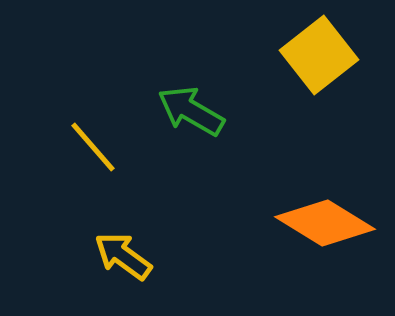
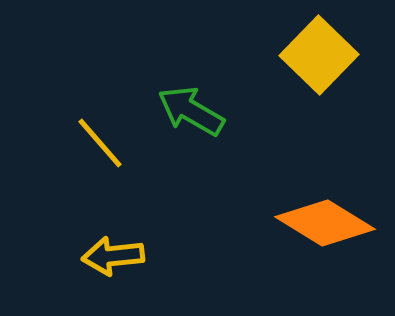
yellow square: rotated 8 degrees counterclockwise
yellow line: moved 7 px right, 4 px up
yellow arrow: moved 10 px left; rotated 42 degrees counterclockwise
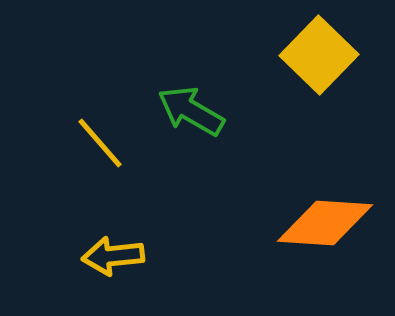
orange diamond: rotated 28 degrees counterclockwise
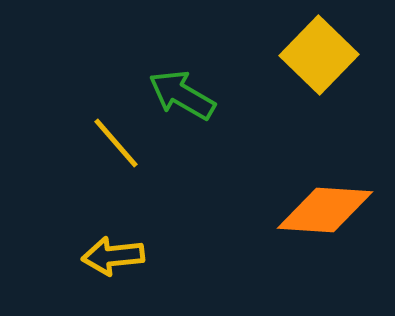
green arrow: moved 9 px left, 16 px up
yellow line: moved 16 px right
orange diamond: moved 13 px up
